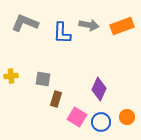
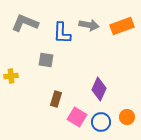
gray square: moved 3 px right, 19 px up
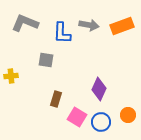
orange circle: moved 1 px right, 2 px up
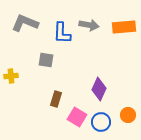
orange rectangle: moved 2 px right, 1 px down; rotated 15 degrees clockwise
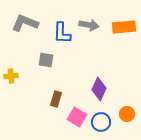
orange circle: moved 1 px left, 1 px up
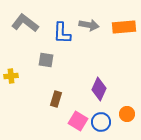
gray L-shape: rotated 16 degrees clockwise
pink square: moved 1 px right, 4 px down
